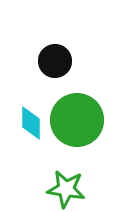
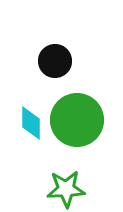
green star: rotated 12 degrees counterclockwise
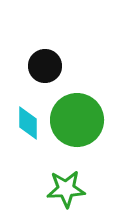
black circle: moved 10 px left, 5 px down
cyan diamond: moved 3 px left
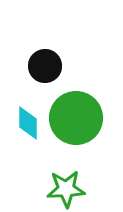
green circle: moved 1 px left, 2 px up
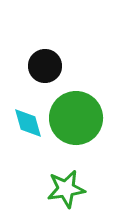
cyan diamond: rotated 16 degrees counterclockwise
green star: rotated 6 degrees counterclockwise
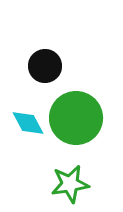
cyan diamond: rotated 12 degrees counterclockwise
green star: moved 4 px right, 5 px up
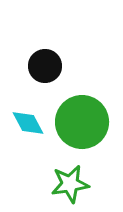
green circle: moved 6 px right, 4 px down
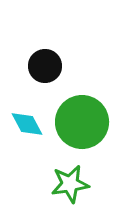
cyan diamond: moved 1 px left, 1 px down
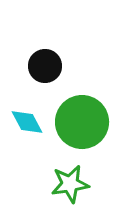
cyan diamond: moved 2 px up
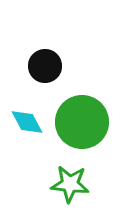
green star: rotated 15 degrees clockwise
